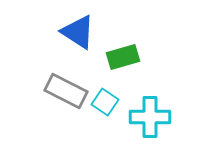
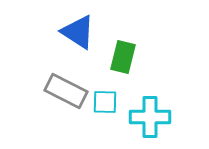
green rectangle: rotated 60 degrees counterclockwise
cyan square: rotated 32 degrees counterclockwise
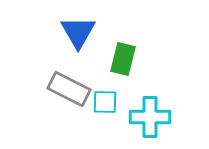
blue triangle: rotated 27 degrees clockwise
green rectangle: moved 2 px down
gray rectangle: moved 3 px right, 2 px up
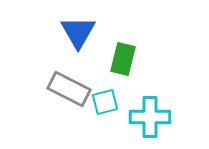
cyan square: rotated 16 degrees counterclockwise
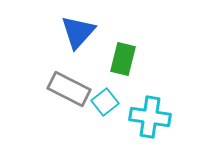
blue triangle: rotated 12 degrees clockwise
cyan square: rotated 24 degrees counterclockwise
cyan cross: rotated 9 degrees clockwise
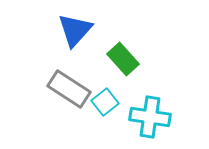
blue triangle: moved 3 px left, 2 px up
green rectangle: rotated 56 degrees counterclockwise
gray rectangle: rotated 6 degrees clockwise
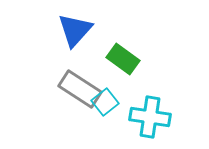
green rectangle: rotated 12 degrees counterclockwise
gray rectangle: moved 11 px right
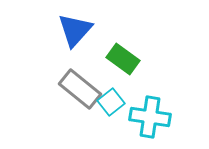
gray rectangle: rotated 6 degrees clockwise
cyan square: moved 6 px right
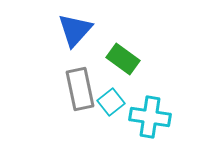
gray rectangle: rotated 39 degrees clockwise
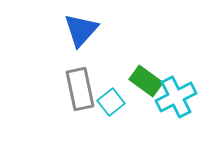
blue triangle: moved 6 px right
green rectangle: moved 23 px right, 22 px down
cyan cross: moved 26 px right, 20 px up; rotated 36 degrees counterclockwise
